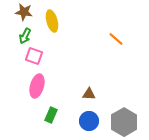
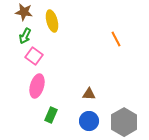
orange line: rotated 21 degrees clockwise
pink square: rotated 18 degrees clockwise
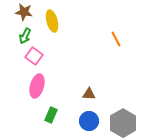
gray hexagon: moved 1 px left, 1 px down
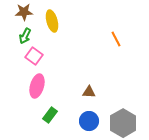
brown star: rotated 12 degrees counterclockwise
brown triangle: moved 2 px up
green rectangle: moved 1 px left; rotated 14 degrees clockwise
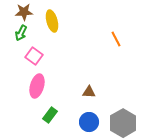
green arrow: moved 4 px left, 3 px up
blue circle: moved 1 px down
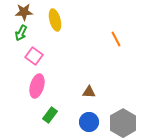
yellow ellipse: moved 3 px right, 1 px up
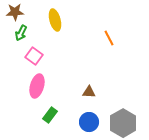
brown star: moved 9 px left
orange line: moved 7 px left, 1 px up
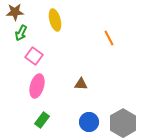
brown triangle: moved 8 px left, 8 px up
green rectangle: moved 8 px left, 5 px down
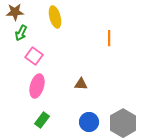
yellow ellipse: moved 3 px up
orange line: rotated 28 degrees clockwise
